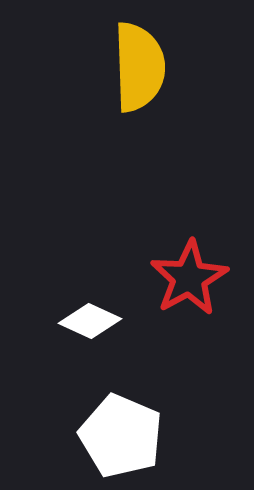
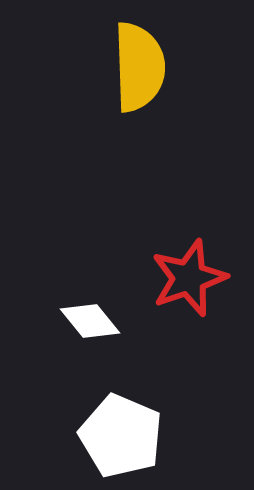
red star: rotated 10 degrees clockwise
white diamond: rotated 26 degrees clockwise
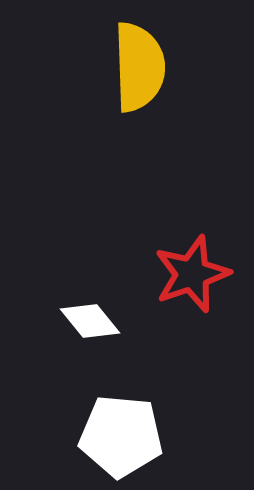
red star: moved 3 px right, 4 px up
white pentagon: rotated 18 degrees counterclockwise
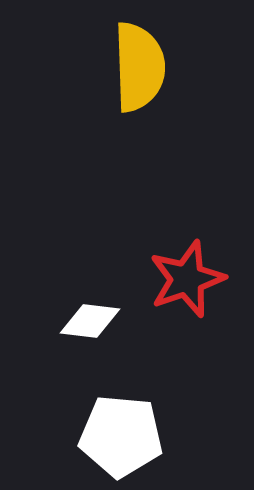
red star: moved 5 px left, 5 px down
white diamond: rotated 44 degrees counterclockwise
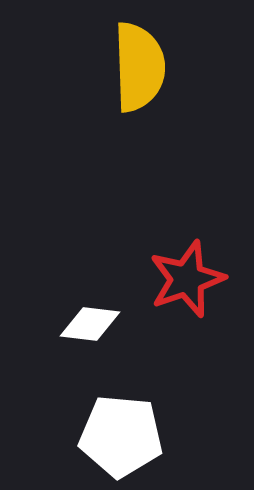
white diamond: moved 3 px down
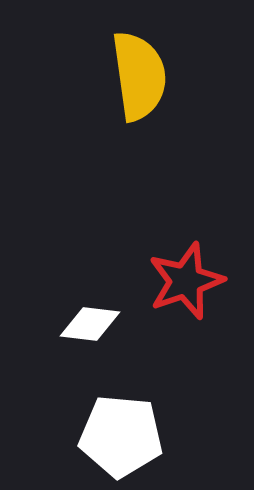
yellow semicircle: moved 9 px down; rotated 6 degrees counterclockwise
red star: moved 1 px left, 2 px down
